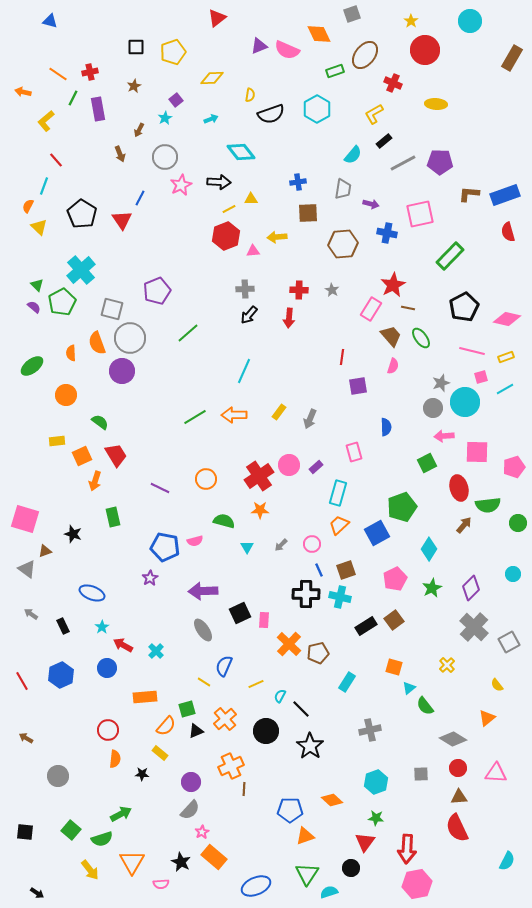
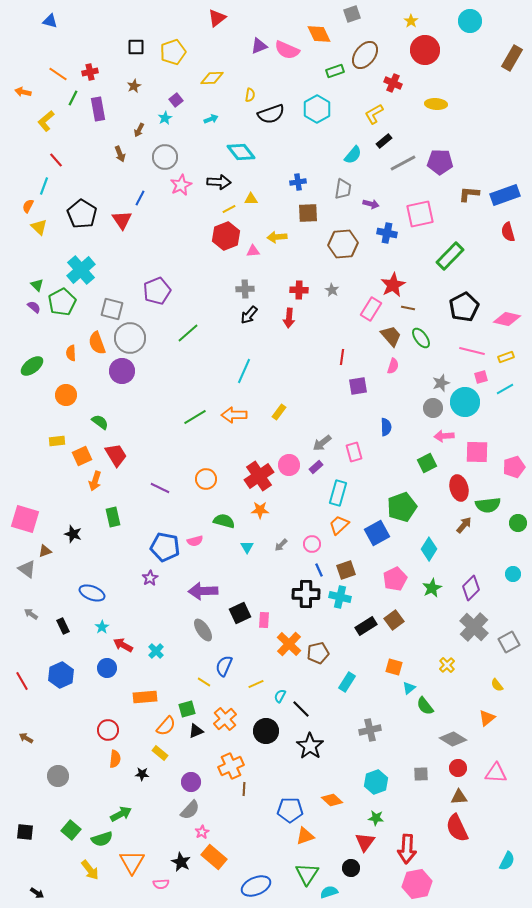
gray arrow at (310, 419): moved 12 px right, 24 px down; rotated 30 degrees clockwise
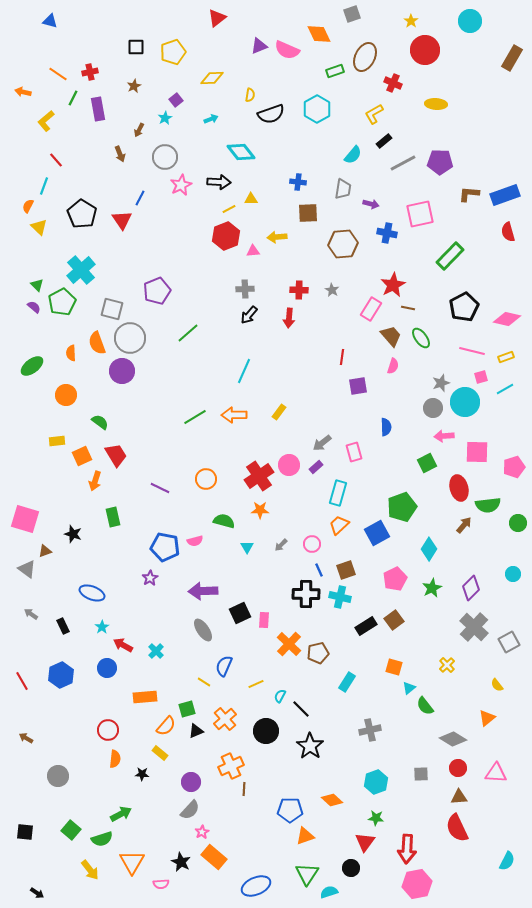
brown ellipse at (365, 55): moved 2 px down; rotated 12 degrees counterclockwise
blue cross at (298, 182): rotated 14 degrees clockwise
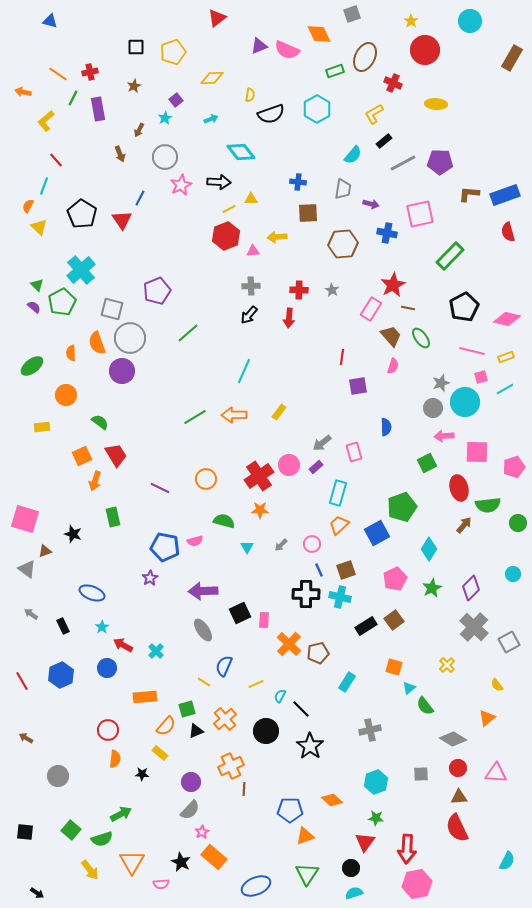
gray cross at (245, 289): moved 6 px right, 3 px up
yellow rectangle at (57, 441): moved 15 px left, 14 px up
cyan semicircle at (329, 892): moved 25 px right, 1 px down
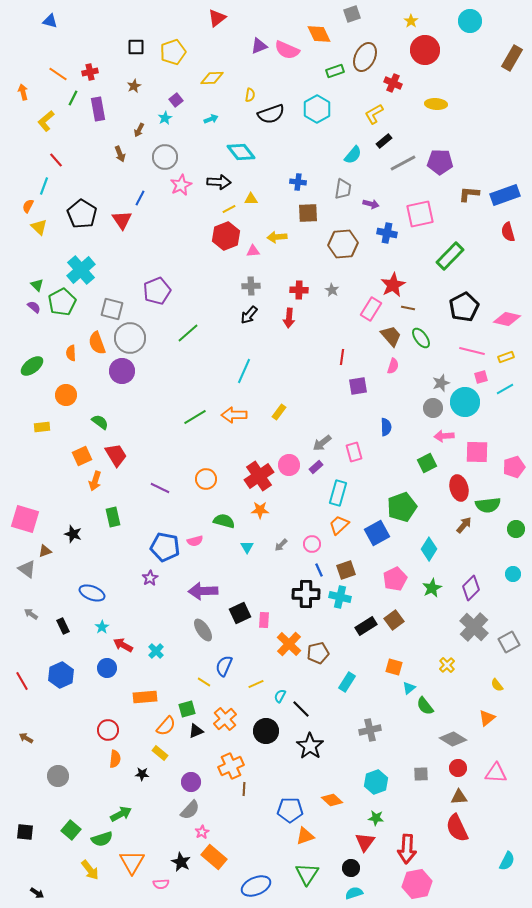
orange arrow at (23, 92): rotated 63 degrees clockwise
green circle at (518, 523): moved 2 px left, 6 px down
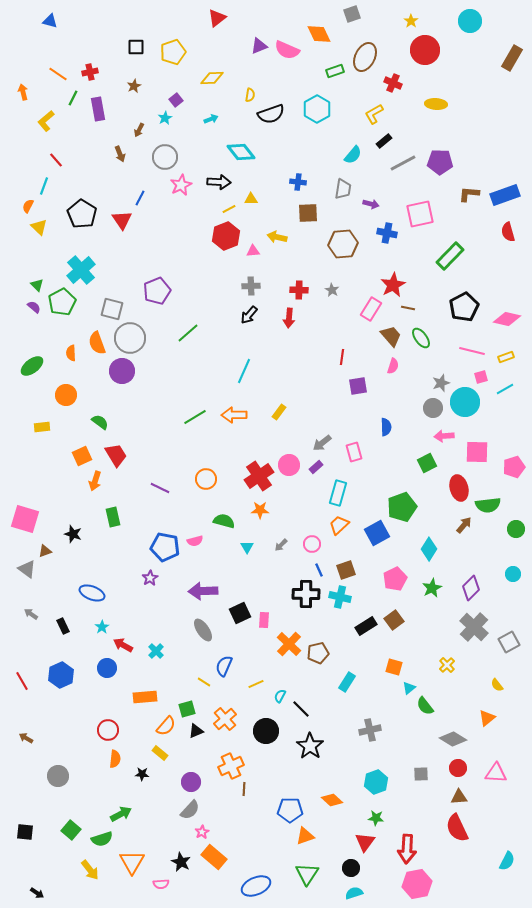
yellow arrow at (277, 237): rotated 18 degrees clockwise
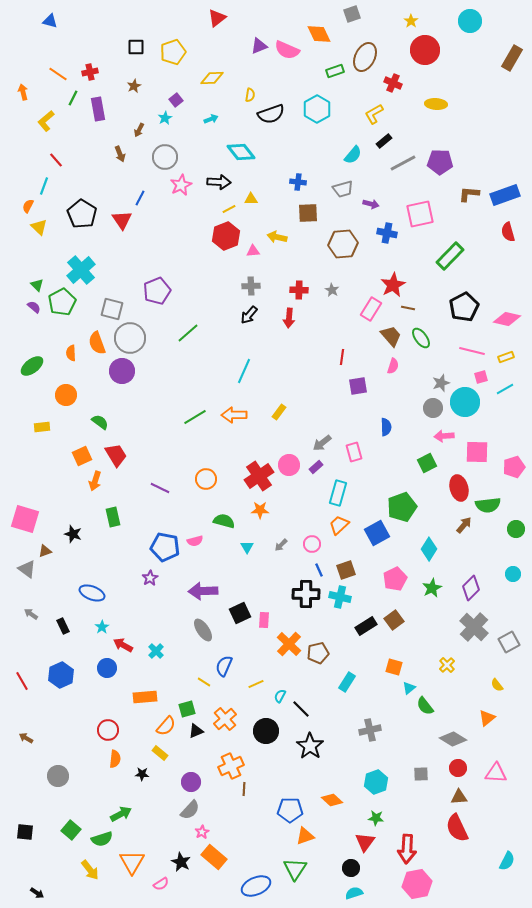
gray trapezoid at (343, 189): rotated 65 degrees clockwise
green triangle at (307, 874): moved 12 px left, 5 px up
pink semicircle at (161, 884): rotated 28 degrees counterclockwise
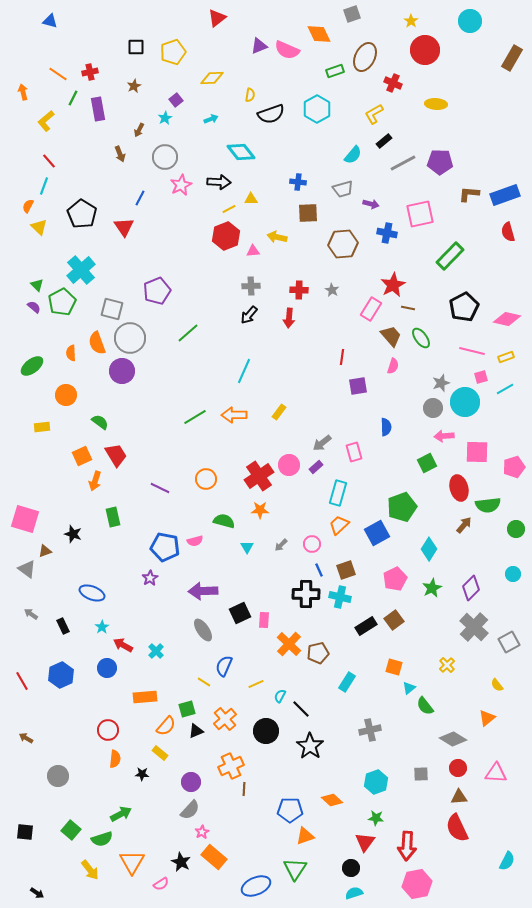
red line at (56, 160): moved 7 px left, 1 px down
red triangle at (122, 220): moved 2 px right, 7 px down
red arrow at (407, 849): moved 3 px up
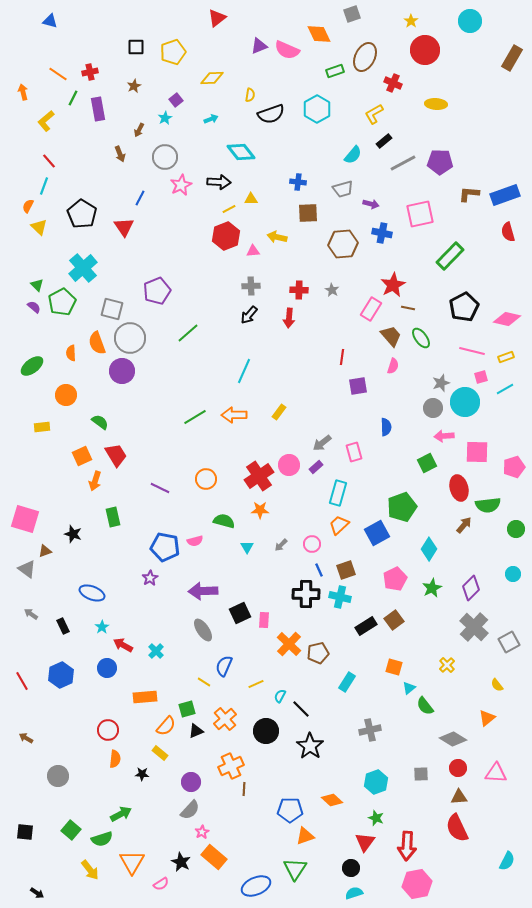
blue cross at (387, 233): moved 5 px left
cyan cross at (81, 270): moved 2 px right, 2 px up
green star at (376, 818): rotated 14 degrees clockwise
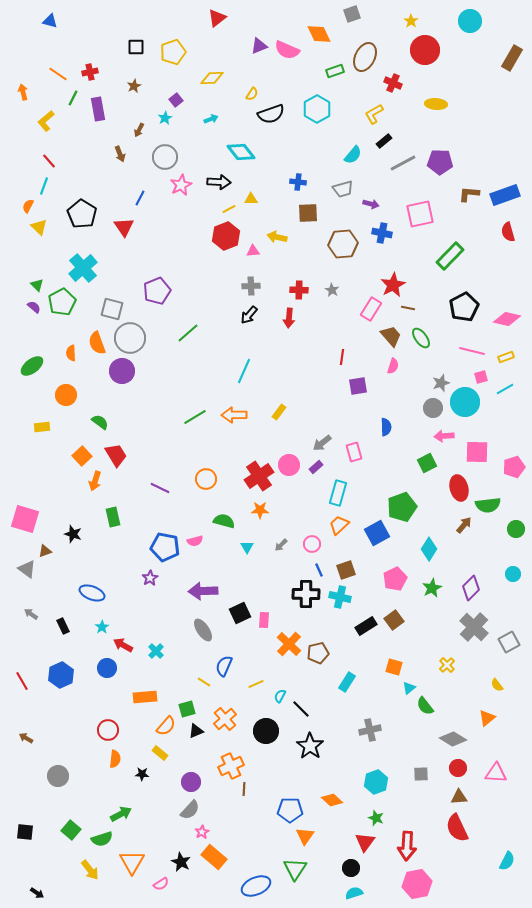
yellow semicircle at (250, 95): moved 2 px right, 1 px up; rotated 24 degrees clockwise
orange square at (82, 456): rotated 18 degrees counterclockwise
orange triangle at (305, 836): rotated 36 degrees counterclockwise
